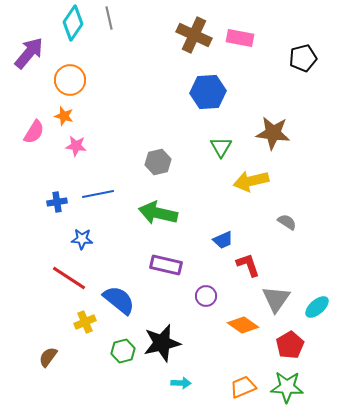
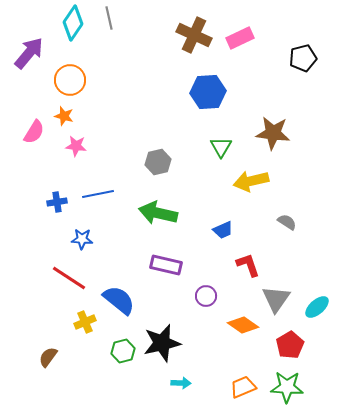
pink rectangle: rotated 36 degrees counterclockwise
blue trapezoid: moved 10 px up
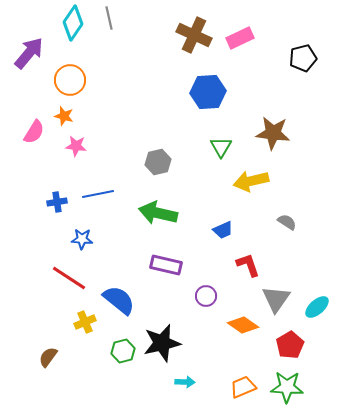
cyan arrow: moved 4 px right, 1 px up
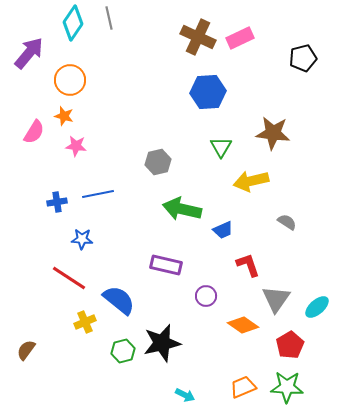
brown cross: moved 4 px right, 2 px down
green arrow: moved 24 px right, 4 px up
brown semicircle: moved 22 px left, 7 px up
cyan arrow: moved 13 px down; rotated 24 degrees clockwise
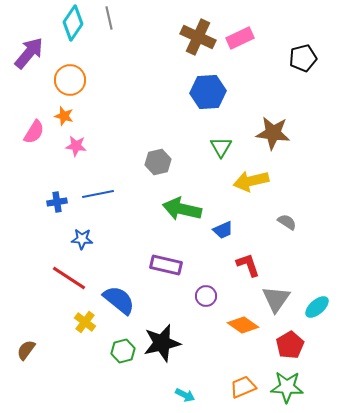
yellow cross: rotated 30 degrees counterclockwise
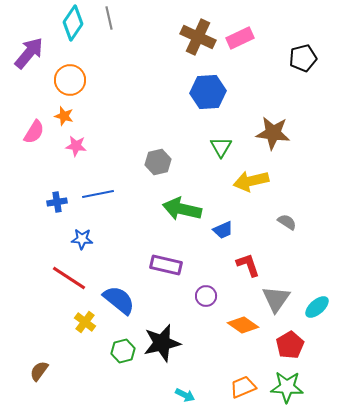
brown semicircle: moved 13 px right, 21 px down
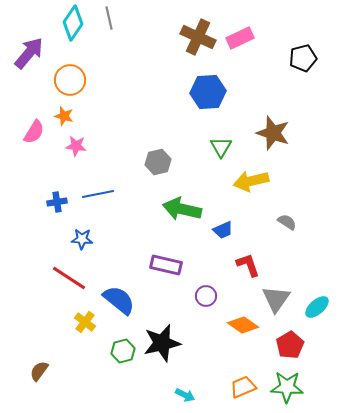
brown star: rotated 12 degrees clockwise
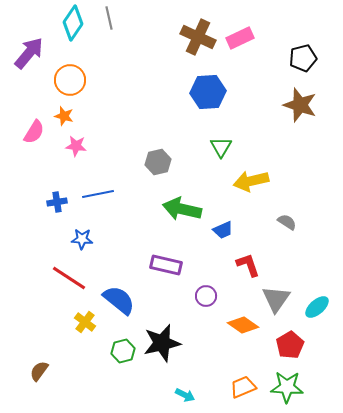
brown star: moved 27 px right, 28 px up
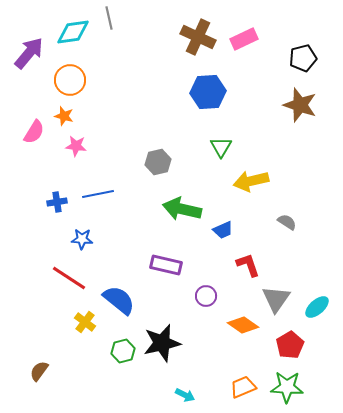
cyan diamond: moved 9 px down; rotated 48 degrees clockwise
pink rectangle: moved 4 px right, 1 px down
